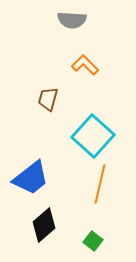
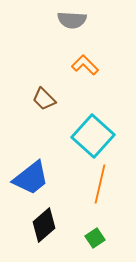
brown trapezoid: moved 4 px left; rotated 60 degrees counterclockwise
green square: moved 2 px right, 3 px up; rotated 18 degrees clockwise
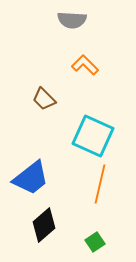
cyan square: rotated 18 degrees counterclockwise
green square: moved 4 px down
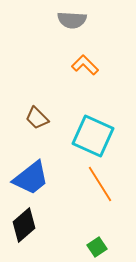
brown trapezoid: moved 7 px left, 19 px down
orange line: rotated 45 degrees counterclockwise
black diamond: moved 20 px left
green square: moved 2 px right, 5 px down
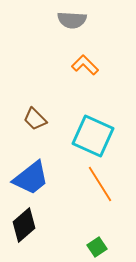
brown trapezoid: moved 2 px left, 1 px down
